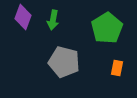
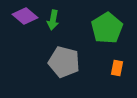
purple diamond: moved 2 px right, 1 px up; rotated 70 degrees counterclockwise
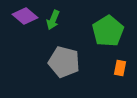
green arrow: rotated 12 degrees clockwise
green pentagon: moved 1 px right, 3 px down
orange rectangle: moved 3 px right
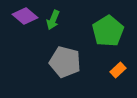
gray pentagon: moved 1 px right
orange rectangle: moved 2 px left, 2 px down; rotated 35 degrees clockwise
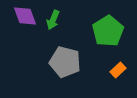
purple diamond: rotated 30 degrees clockwise
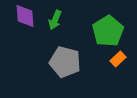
purple diamond: rotated 15 degrees clockwise
green arrow: moved 2 px right
orange rectangle: moved 11 px up
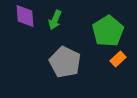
gray pentagon: rotated 12 degrees clockwise
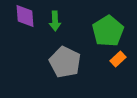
green arrow: moved 1 px down; rotated 24 degrees counterclockwise
